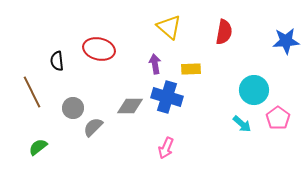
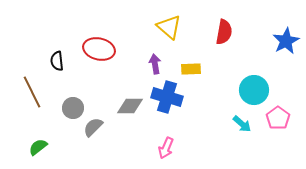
blue star: rotated 24 degrees counterclockwise
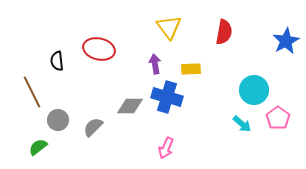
yellow triangle: rotated 12 degrees clockwise
gray circle: moved 15 px left, 12 px down
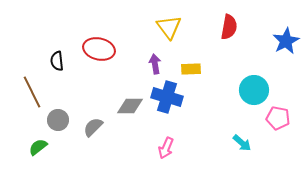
red semicircle: moved 5 px right, 5 px up
pink pentagon: rotated 25 degrees counterclockwise
cyan arrow: moved 19 px down
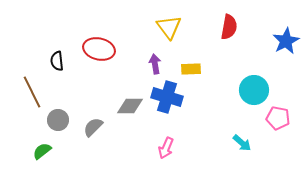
green semicircle: moved 4 px right, 4 px down
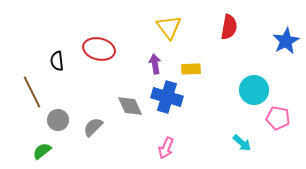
gray diamond: rotated 64 degrees clockwise
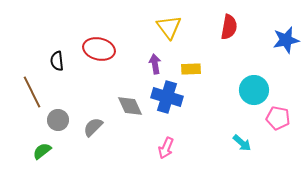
blue star: moved 1 px up; rotated 16 degrees clockwise
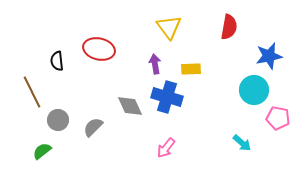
blue star: moved 17 px left, 16 px down
pink arrow: rotated 15 degrees clockwise
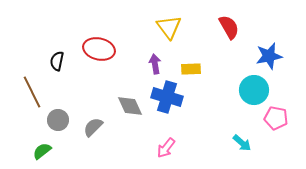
red semicircle: rotated 40 degrees counterclockwise
black semicircle: rotated 18 degrees clockwise
pink pentagon: moved 2 px left
